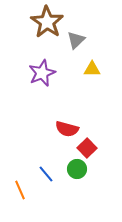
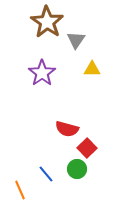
gray triangle: rotated 12 degrees counterclockwise
purple star: rotated 12 degrees counterclockwise
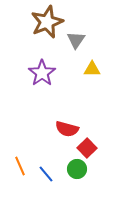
brown star: rotated 16 degrees clockwise
orange line: moved 24 px up
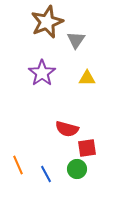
yellow triangle: moved 5 px left, 9 px down
red square: rotated 36 degrees clockwise
orange line: moved 2 px left, 1 px up
blue line: rotated 12 degrees clockwise
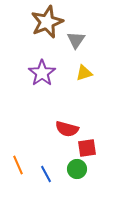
yellow triangle: moved 3 px left, 5 px up; rotated 18 degrees counterclockwise
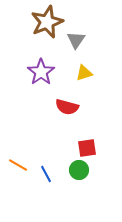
purple star: moved 1 px left, 1 px up
red semicircle: moved 22 px up
orange line: rotated 36 degrees counterclockwise
green circle: moved 2 px right, 1 px down
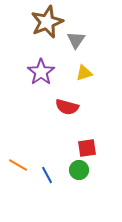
blue line: moved 1 px right, 1 px down
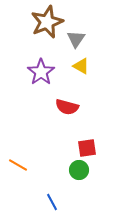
gray triangle: moved 1 px up
yellow triangle: moved 3 px left, 7 px up; rotated 48 degrees clockwise
blue line: moved 5 px right, 27 px down
